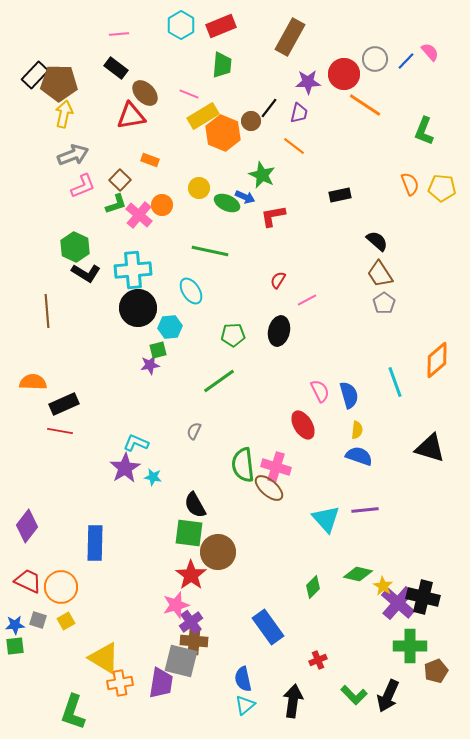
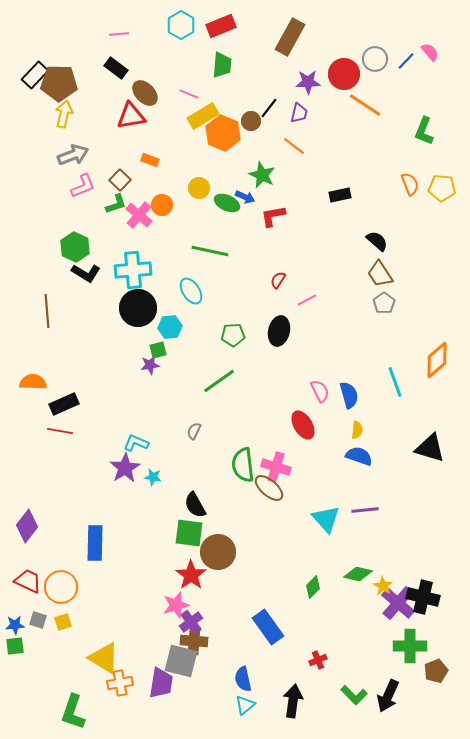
yellow square at (66, 621): moved 3 px left, 1 px down; rotated 12 degrees clockwise
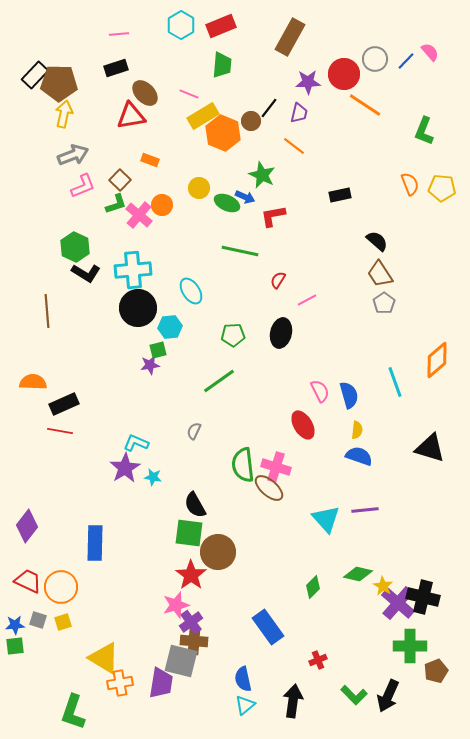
black rectangle at (116, 68): rotated 55 degrees counterclockwise
green line at (210, 251): moved 30 px right
black ellipse at (279, 331): moved 2 px right, 2 px down
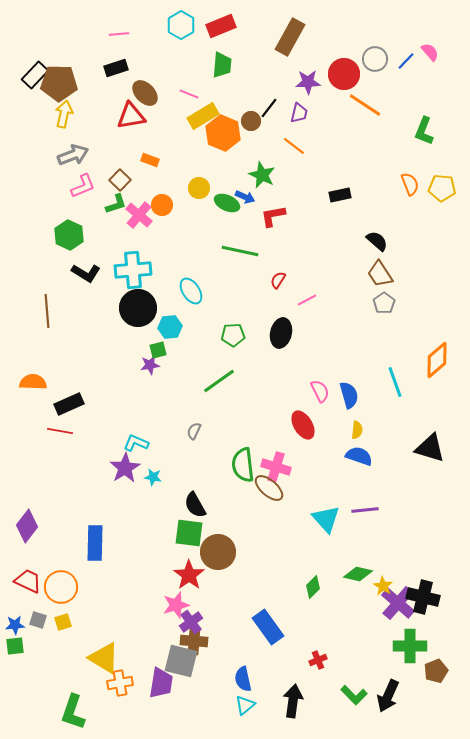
green hexagon at (75, 247): moved 6 px left, 12 px up
black rectangle at (64, 404): moved 5 px right
red star at (191, 575): moved 2 px left
